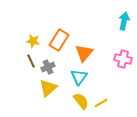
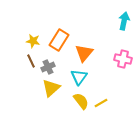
yellow triangle: moved 3 px right
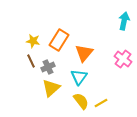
pink cross: rotated 24 degrees clockwise
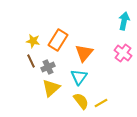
orange rectangle: moved 1 px left
pink cross: moved 6 px up
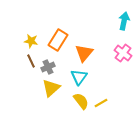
yellow star: moved 2 px left
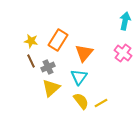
cyan arrow: moved 1 px right
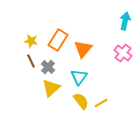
orange triangle: moved 1 px left, 4 px up
gray cross: rotated 24 degrees counterclockwise
